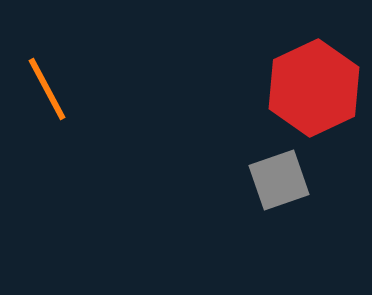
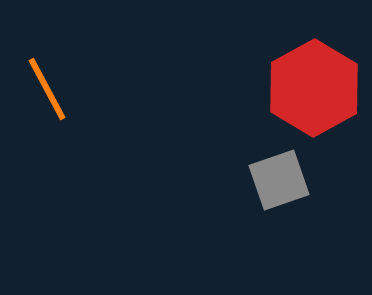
red hexagon: rotated 4 degrees counterclockwise
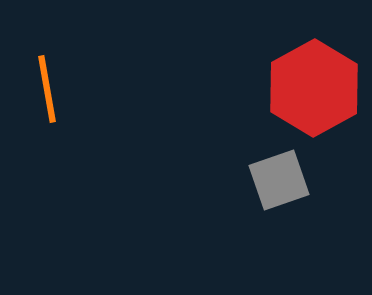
orange line: rotated 18 degrees clockwise
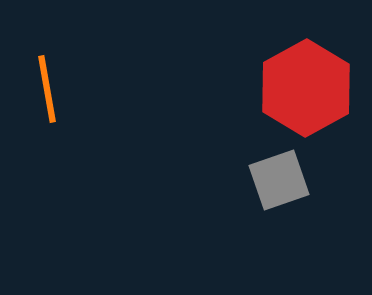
red hexagon: moved 8 px left
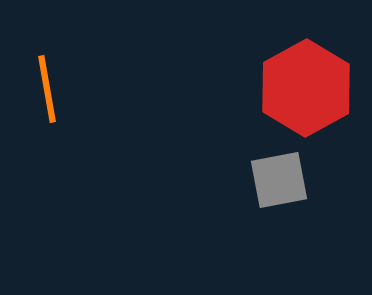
gray square: rotated 8 degrees clockwise
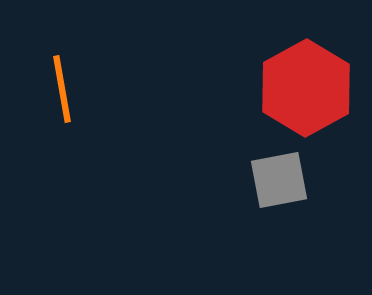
orange line: moved 15 px right
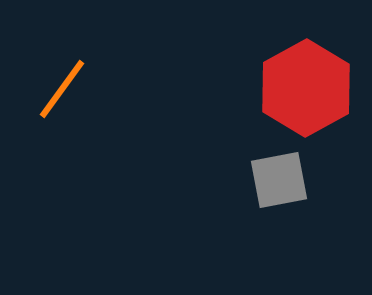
orange line: rotated 46 degrees clockwise
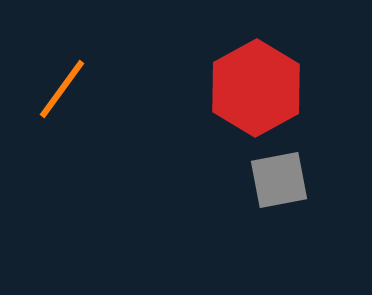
red hexagon: moved 50 px left
